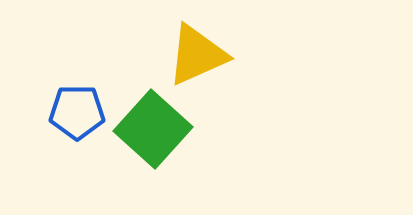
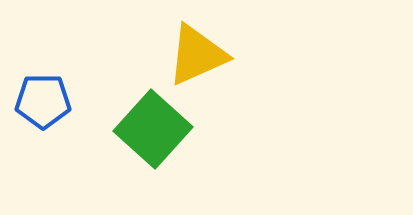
blue pentagon: moved 34 px left, 11 px up
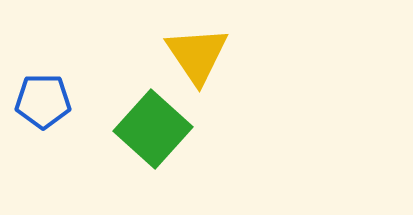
yellow triangle: rotated 40 degrees counterclockwise
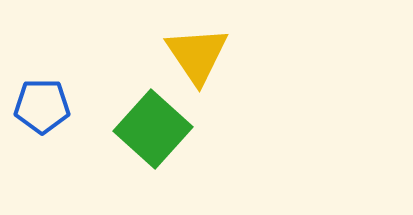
blue pentagon: moved 1 px left, 5 px down
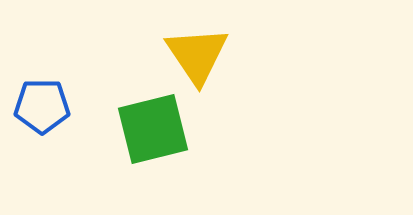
green square: rotated 34 degrees clockwise
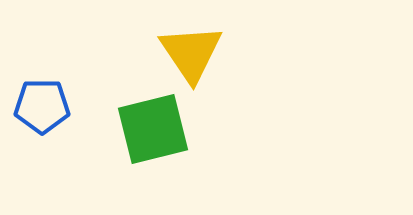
yellow triangle: moved 6 px left, 2 px up
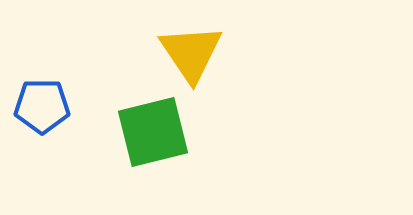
green square: moved 3 px down
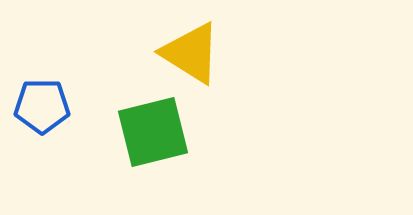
yellow triangle: rotated 24 degrees counterclockwise
